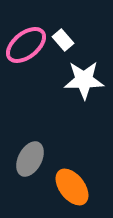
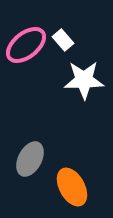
orange ellipse: rotated 9 degrees clockwise
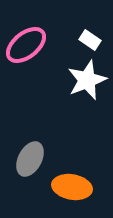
white rectangle: moved 27 px right; rotated 15 degrees counterclockwise
white star: moved 3 px right; rotated 21 degrees counterclockwise
orange ellipse: rotated 51 degrees counterclockwise
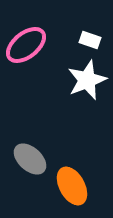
white rectangle: rotated 15 degrees counterclockwise
gray ellipse: rotated 76 degrees counterclockwise
orange ellipse: moved 1 px up; rotated 51 degrees clockwise
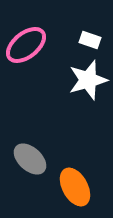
white star: moved 1 px right; rotated 6 degrees clockwise
orange ellipse: moved 3 px right, 1 px down
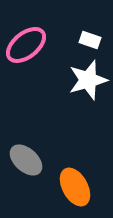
gray ellipse: moved 4 px left, 1 px down
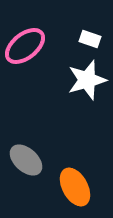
white rectangle: moved 1 px up
pink ellipse: moved 1 px left, 1 px down
white star: moved 1 px left
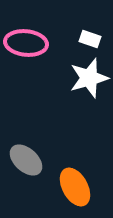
pink ellipse: moved 1 px right, 3 px up; rotated 45 degrees clockwise
white star: moved 2 px right, 2 px up
